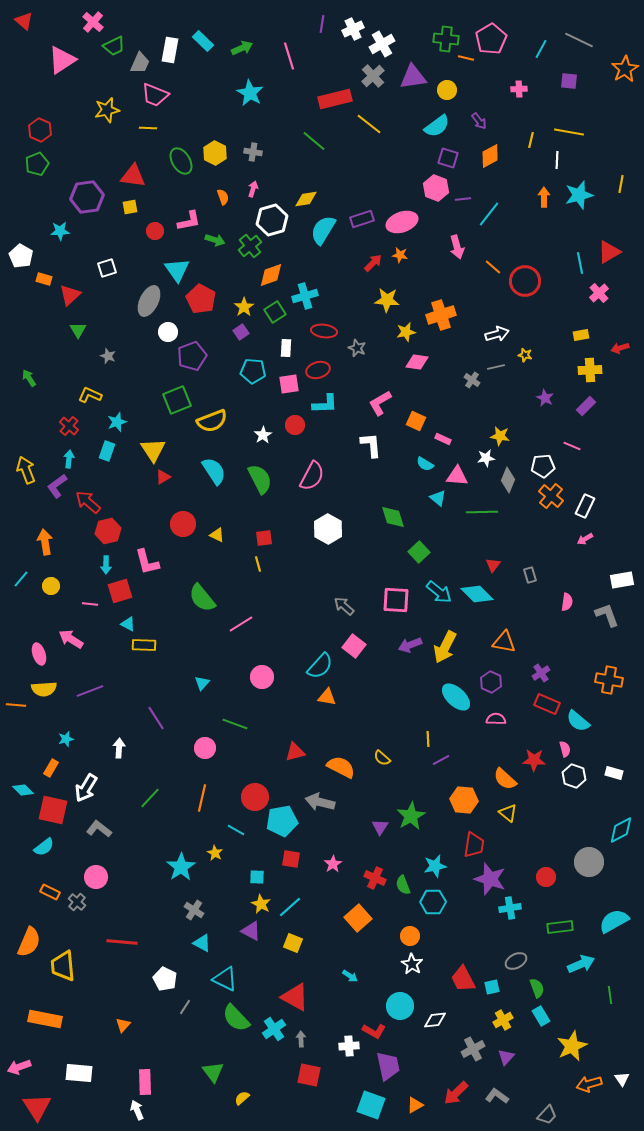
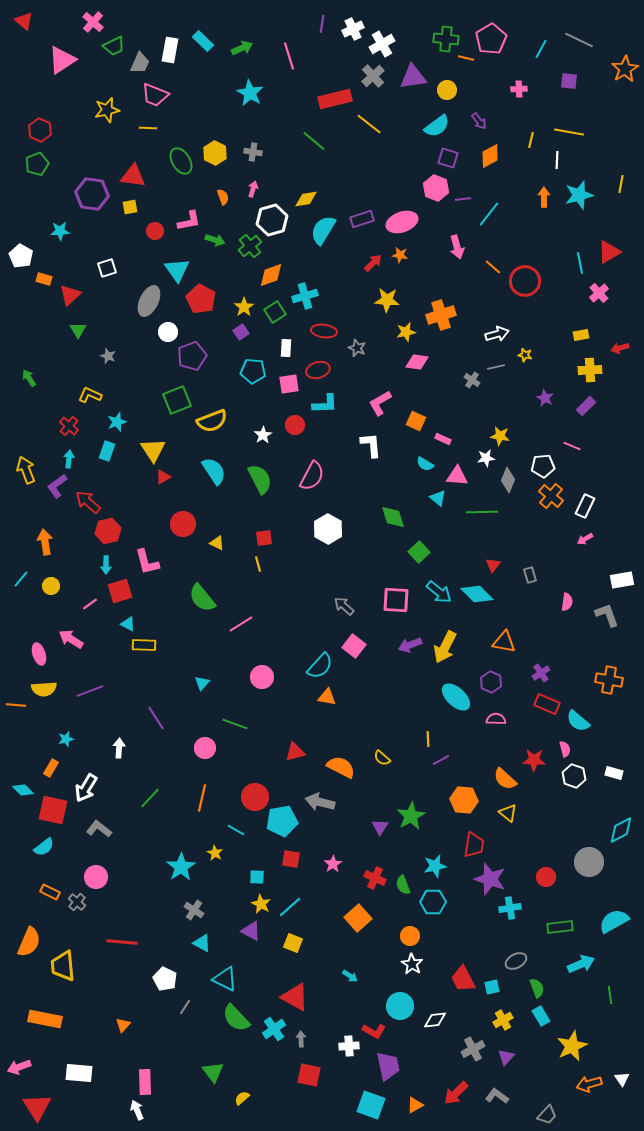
purple hexagon at (87, 197): moved 5 px right, 3 px up; rotated 16 degrees clockwise
yellow triangle at (217, 535): moved 8 px down
pink line at (90, 604): rotated 42 degrees counterclockwise
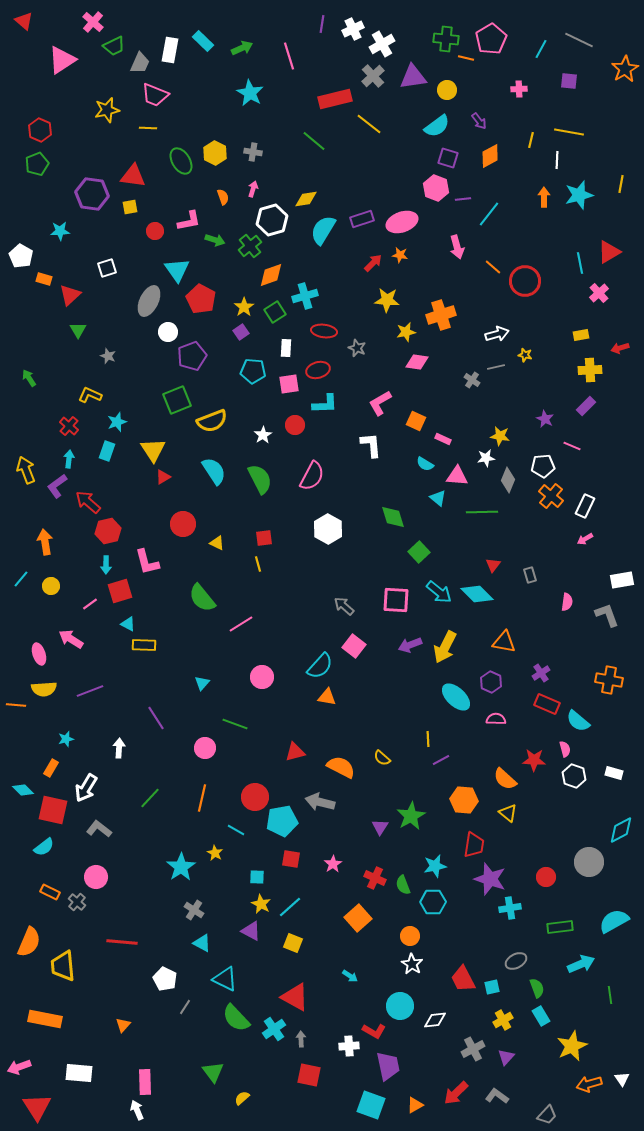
purple star at (545, 398): moved 21 px down
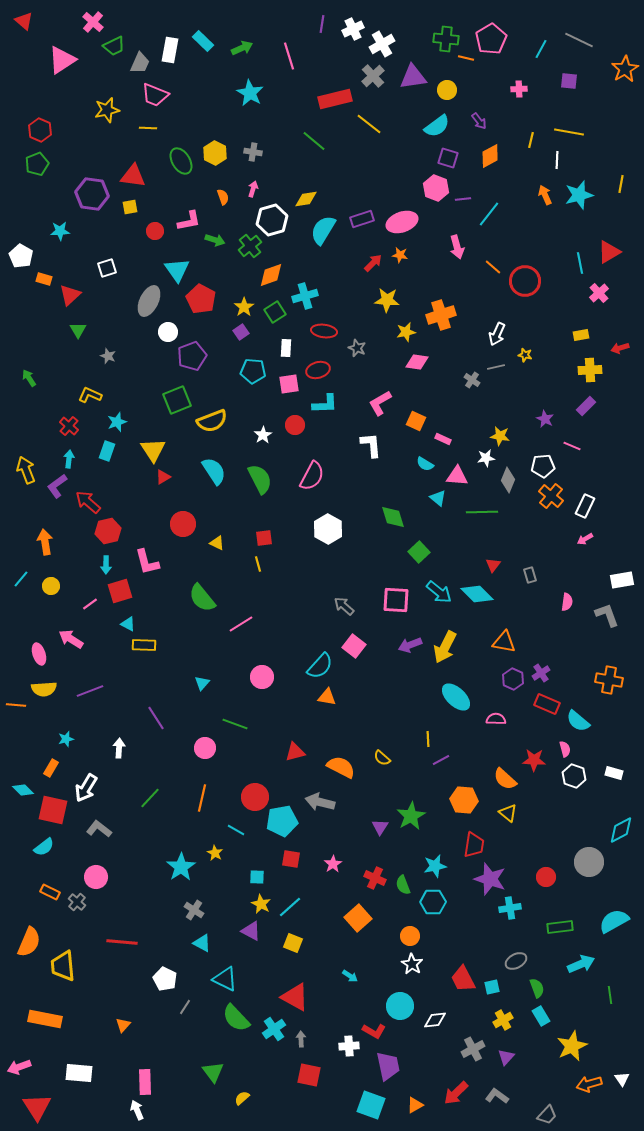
orange arrow at (544, 197): moved 1 px right, 2 px up; rotated 24 degrees counterclockwise
white arrow at (497, 334): rotated 130 degrees clockwise
purple hexagon at (491, 682): moved 22 px right, 3 px up
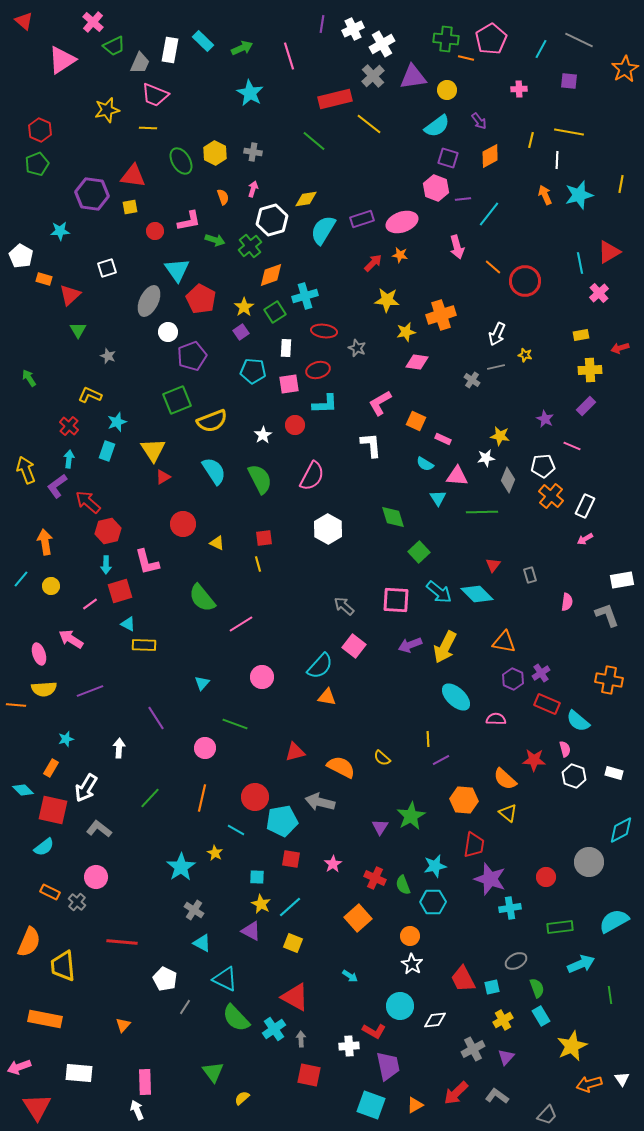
cyan triangle at (438, 498): rotated 18 degrees clockwise
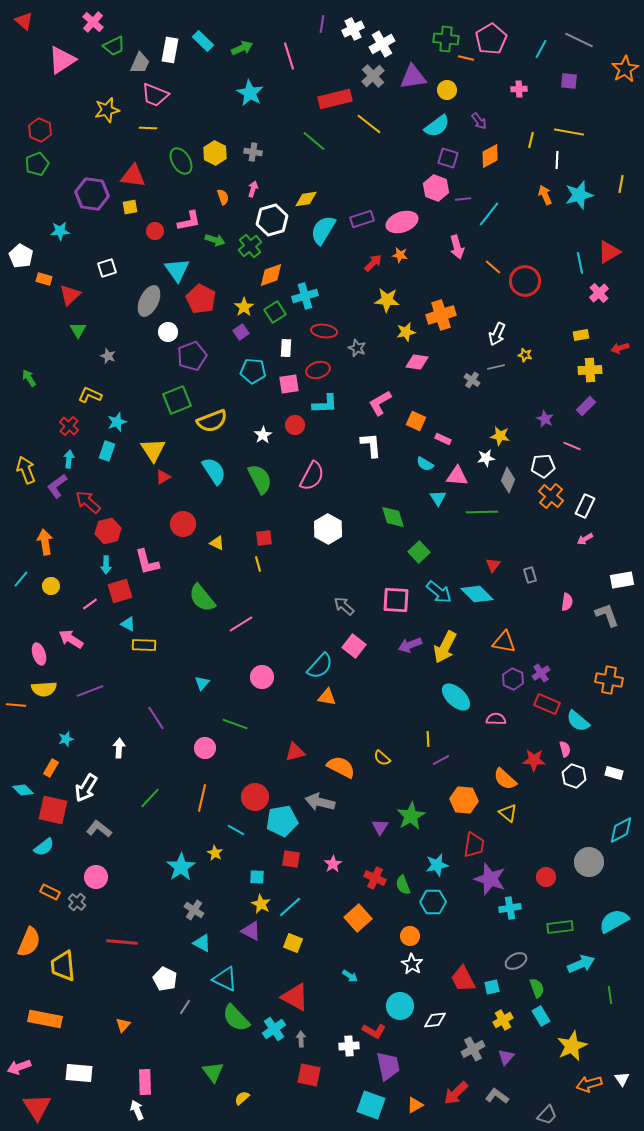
cyan star at (435, 866): moved 2 px right, 1 px up
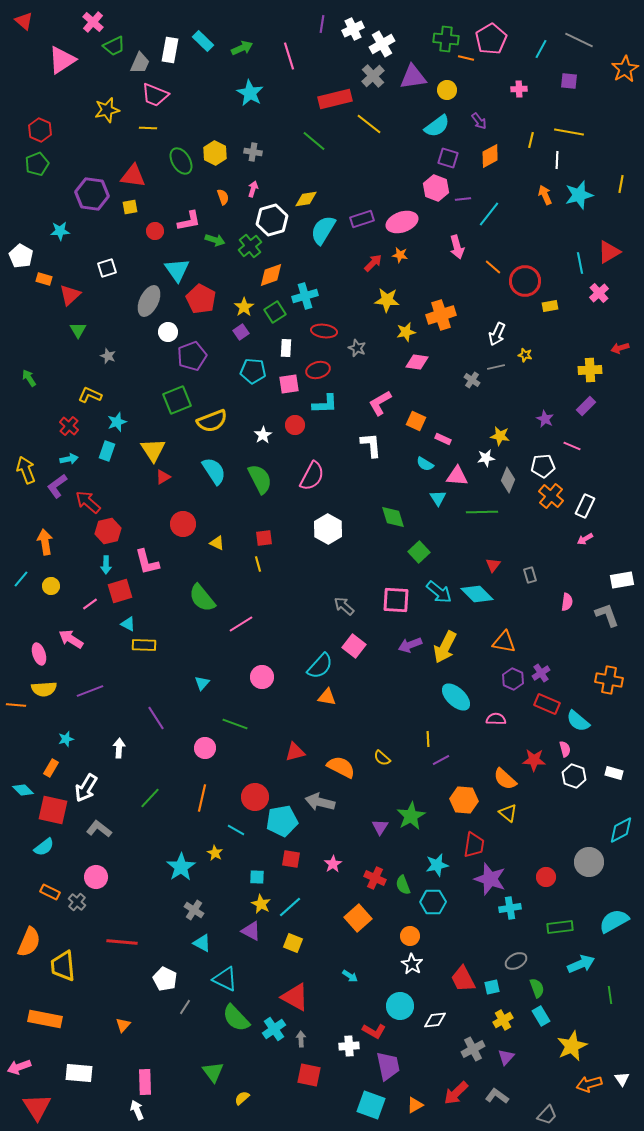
yellow rectangle at (581, 335): moved 31 px left, 29 px up
cyan arrow at (69, 459): rotated 72 degrees clockwise
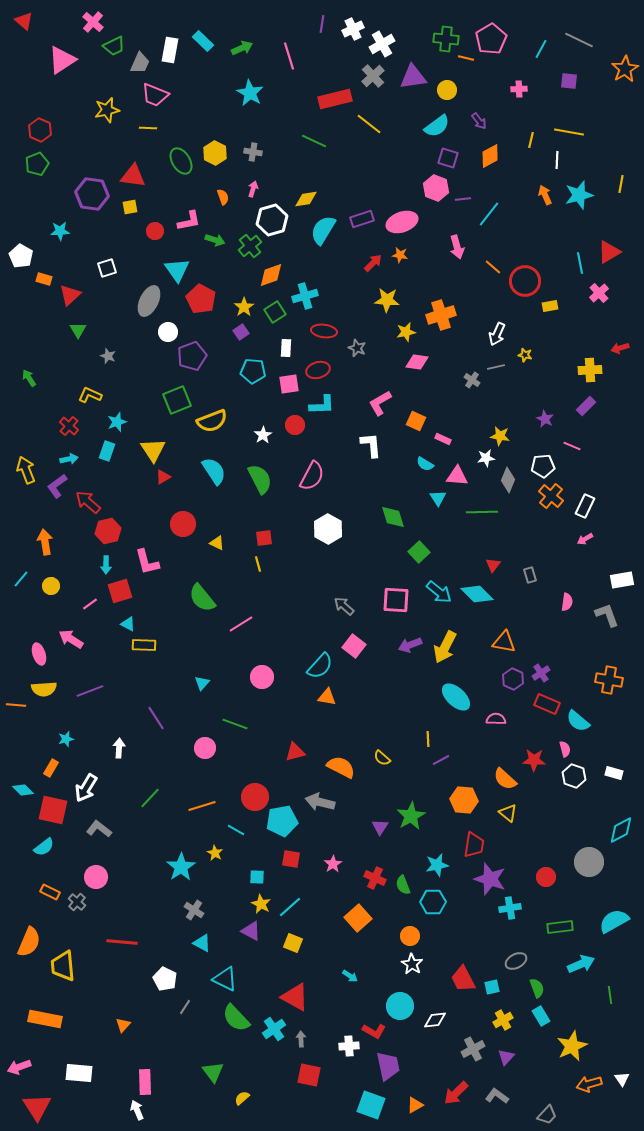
green line at (314, 141): rotated 15 degrees counterclockwise
cyan L-shape at (325, 404): moved 3 px left, 1 px down
orange line at (202, 798): moved 8 px down; rotated 60 degrees clockwise
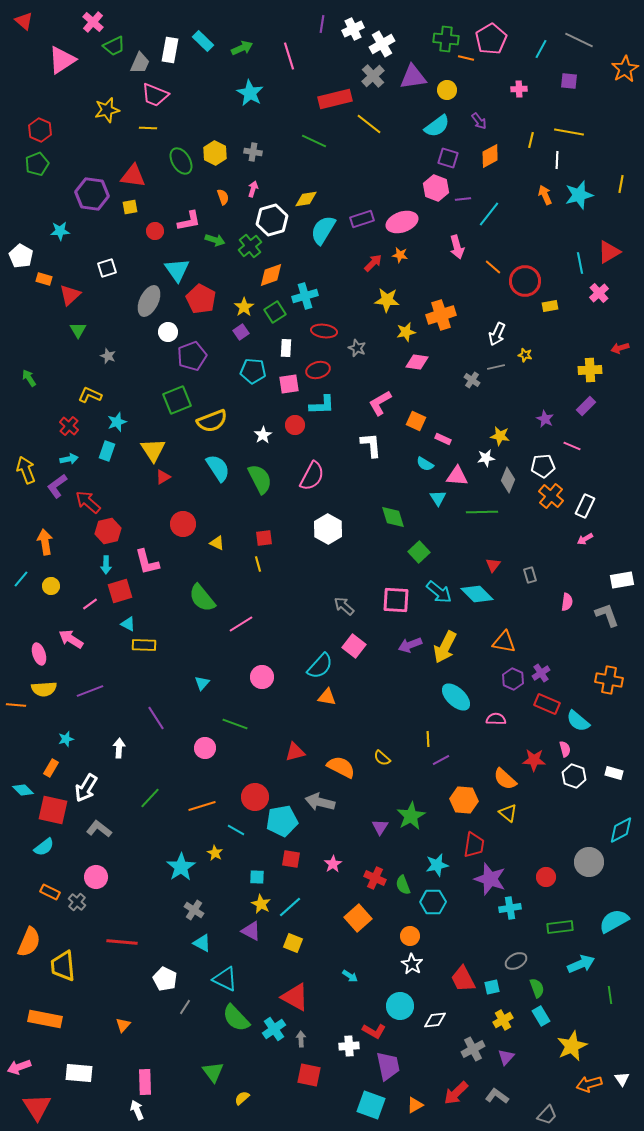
cyan semicircle at (214, 471): moved 4 px right, 3 px up
